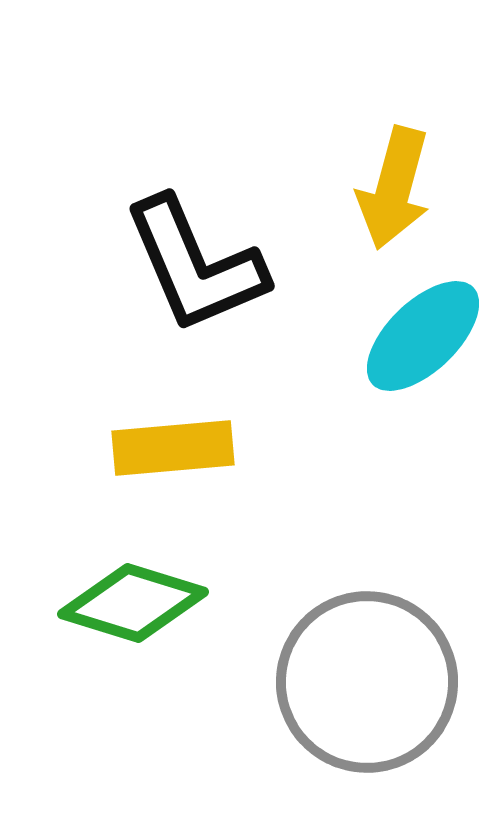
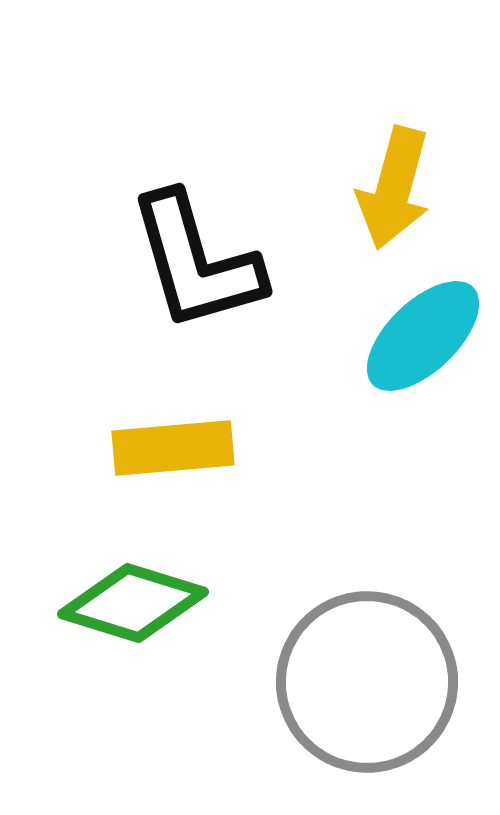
black L-shape: moved 1 px right, 3 px up; rotated 7 degrees clockwise
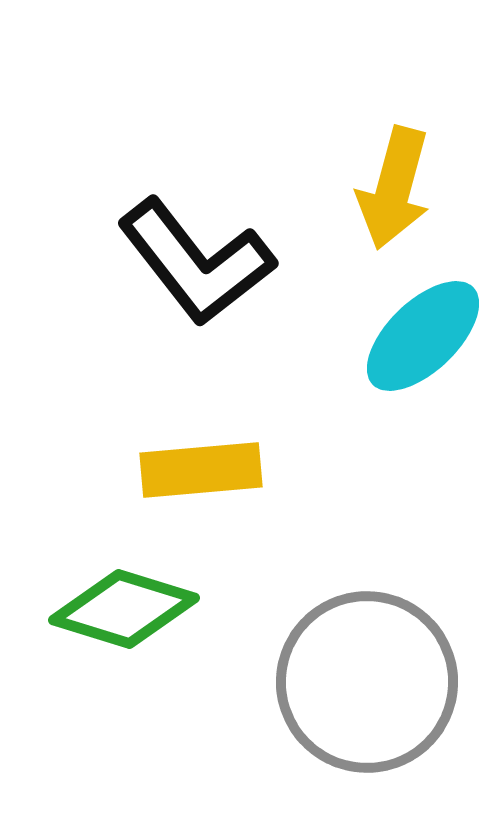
black L-shape: rotated 22 degrees counterclockwise
yellow rectangle: moved 28 px right, 22 px down
green diamond: moved 9 px left, 6 px down
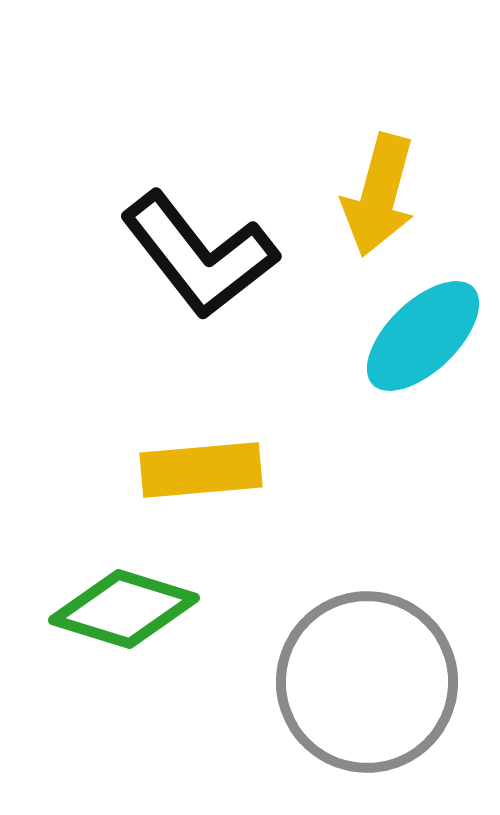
yellow arrow: moved 15 px left, 7 px down
black L-shape: moved 3 px right, 7 px up
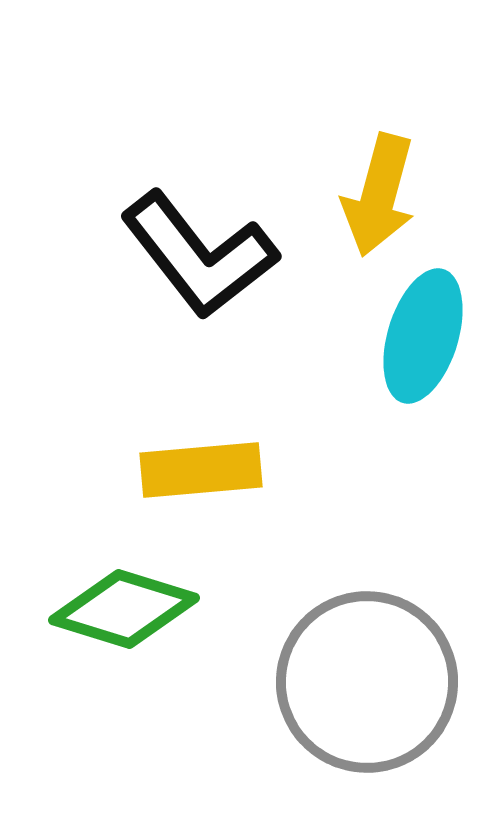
cyan ellipse: rotated 29 degrees counterclockwise
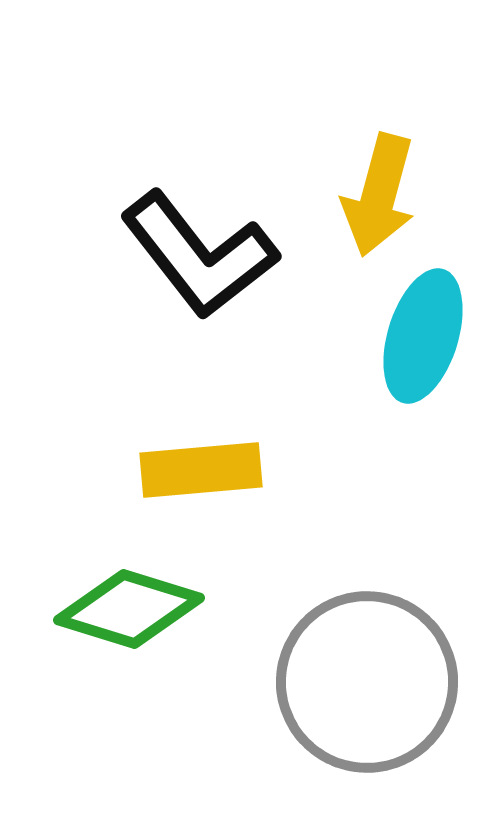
green diamond: moved 5 px right
